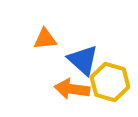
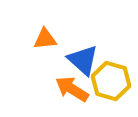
yellow hexagon: moved 1 px right, 1 px up
orange arrow: rotated 24 degrees clockwise
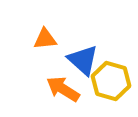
orange arrow: moved 9 px left
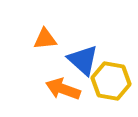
yellow hexagon: rotated 6 degrees counterclockwise
orange arrow: rotated 12 degrees counterclockwise
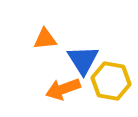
blue triangle: rotated 16 degrees clockwise
orange arrow: rotated 40 degrees counterclockwise
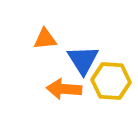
yellow hexagon: rotated 6 degrees counterclockwise
orange arrow: moved 1 px right; rotated 24 degrees clockwise
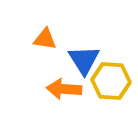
orange triangle: rotated 15 degrees clockwise
blue triangle: moved 1 px right
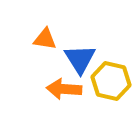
blue triangle: moved 4 px left, 1 px up
yellow hexagon: rotated 9 degrees clockwise
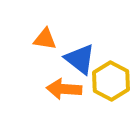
blue triangle: rotated 20 degrees counterclockwise
yellow hexagon: rotated 15 degrees clockwise
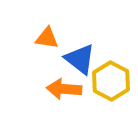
orange triangle: moved 2 px right, 1 px up
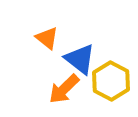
orange triangle: rotated 30 degrees clockwise
orange arrow: rotated 48 degrees counterclockwise
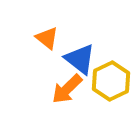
yellow hexagon: rotated 6 degrees clockwise
orange arrow: moved 3 px right
